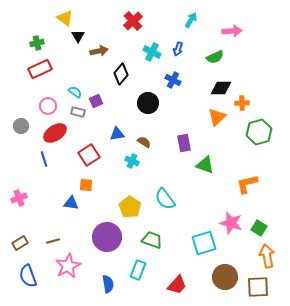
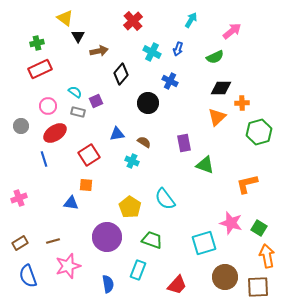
pink arrow at (232, 31): rotated 36 degrees counterclockwise
blue cross at (173, 80): moved 3 px left, 1 px down
pink star at (68, 266): rotated 10 degrees clockwise
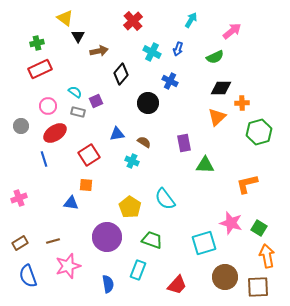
green triangle at (205, 165): rotated 18 degrees counterclockwise
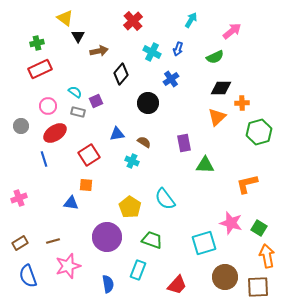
blue cross at (170, 81): moved 1 px right, 2 px up; rotated 28 degrees clockwise
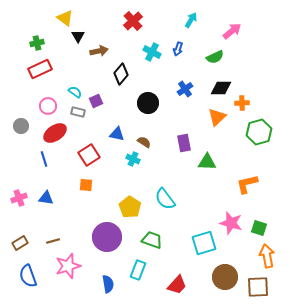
blue cross at (171, 79): moved 14 px right, 10 px down
blue triangle at (117, 134): rotated 21 degrees clockwise
cyan cross at (132, 161): moved 1 px right, 2 px up
green triangle at (205, 165): moved 2 px right, 3 px up
blue triangle at (71, 203): moved 25 px left, 5 px up
green square at (259, 228): rotated 14 degrees counterclockwise
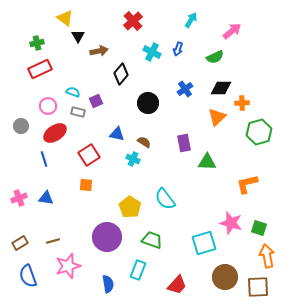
cyan semicircle at (75, 92): moved 2 px left; rotated 16 degrees counterclockwise
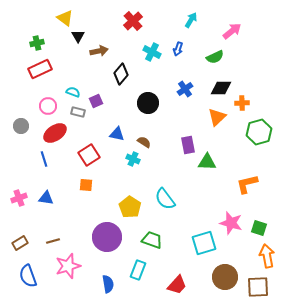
purple rectangle at (184, 143): moved 4 px right, 2 px down
